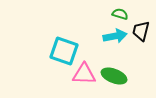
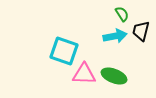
green semicircle: moved 2 px right; rotated 42 degrees clockwise
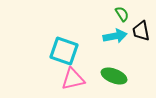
black trapezoid: rotated 25 degrees counterclockwise
pink triangle: moved 11 px left, 5 px down; rotated 15 degrees counterclockwise
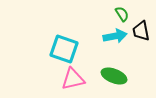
cyan square: moved 2 px up
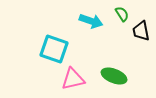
cyan arrow: moved 24 px left, 15 px up; rotated 30 degrees clockwise
cyan square: moved 10 px left
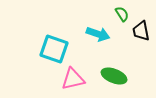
cyan arrow: moved 7 px right, 13 px down
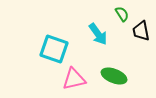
cyan arrow: rotated 35 degrees clockwise
pink triangle: moved 1 px right
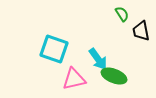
cyan arrow: moved 25 px down
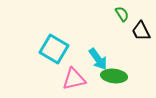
black trapezoid: rotated 15 degrees counterclockwise
cyan square: rotated 12 degrees clockwise
green ellipse: rotated 15 degrees counterclockwise
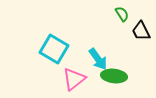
pink triangle: rotated 25 degrees counterclockwise
